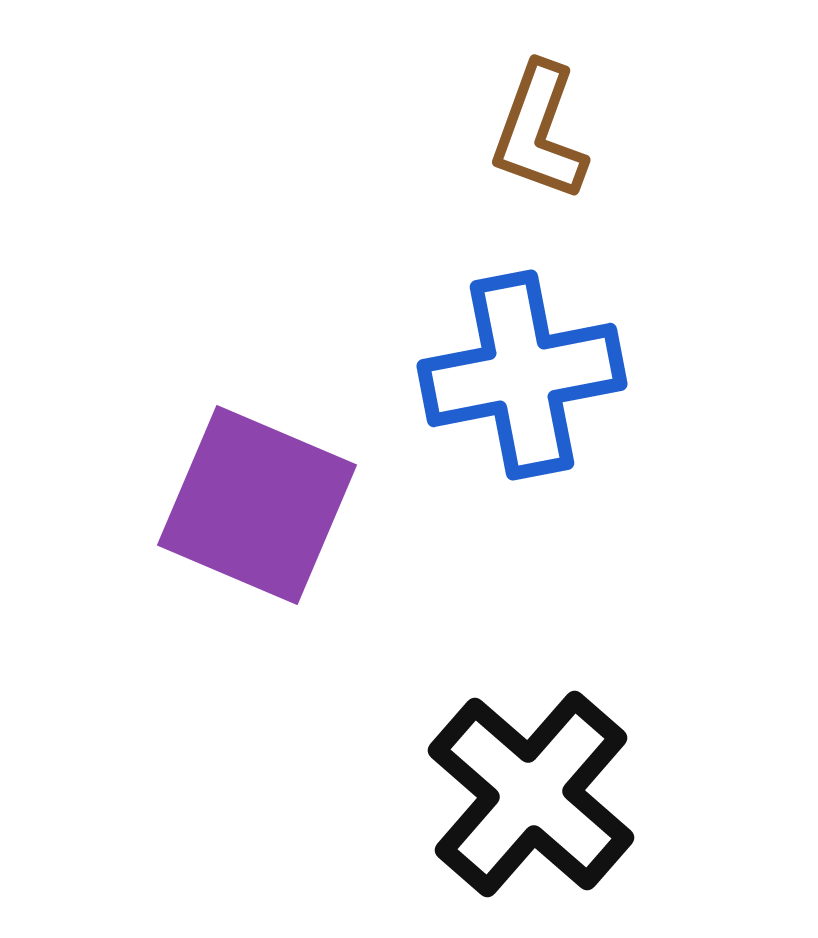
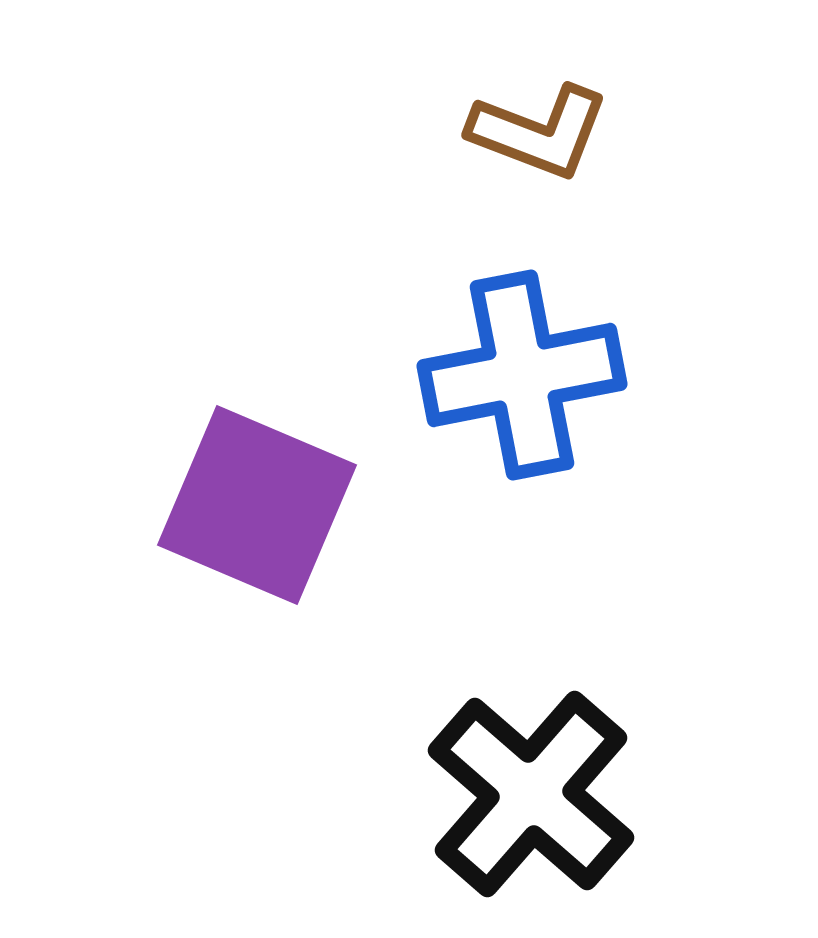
brown L-shape: rotated 89 degrees counterclockwise
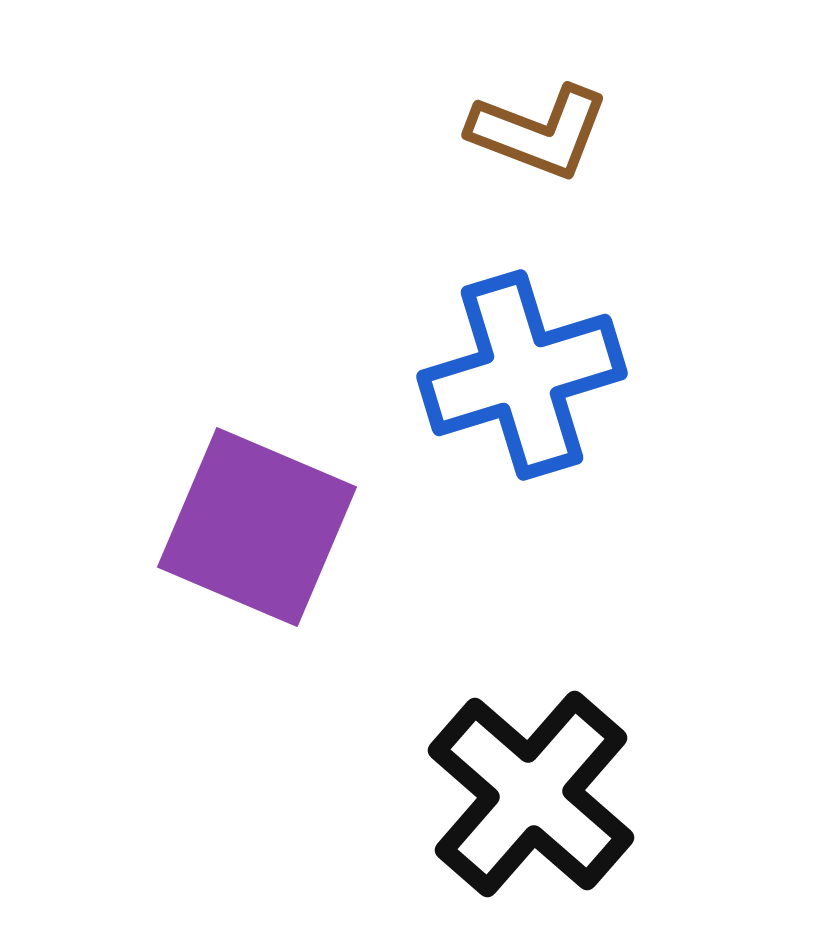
blue cross: rotated 6 degrees counterclockwise
purple square: moved 22 px down
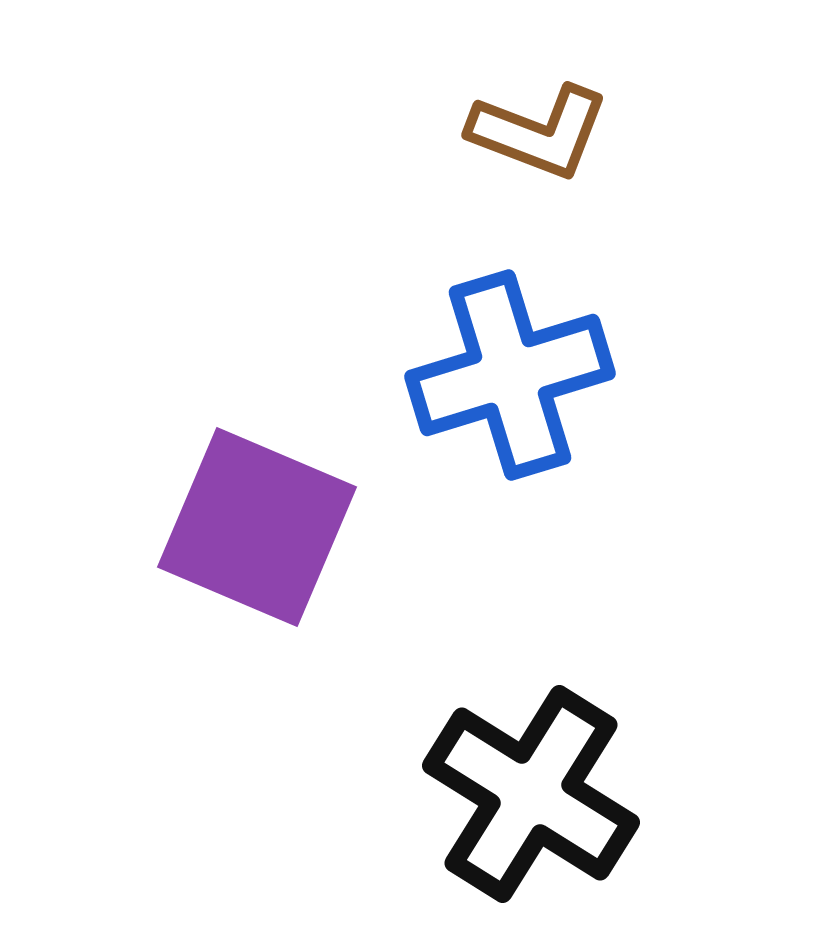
blue cross: moved 12 px left
black cross: rotated 9 degrees counterclockwise
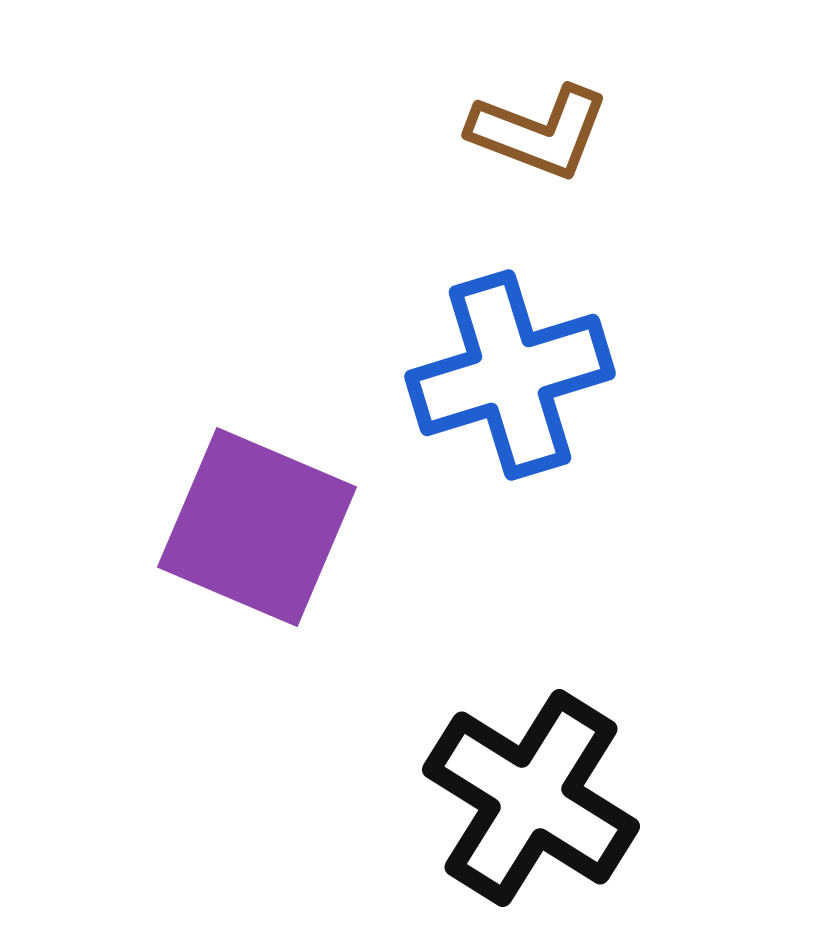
black cross: moved 4 px down
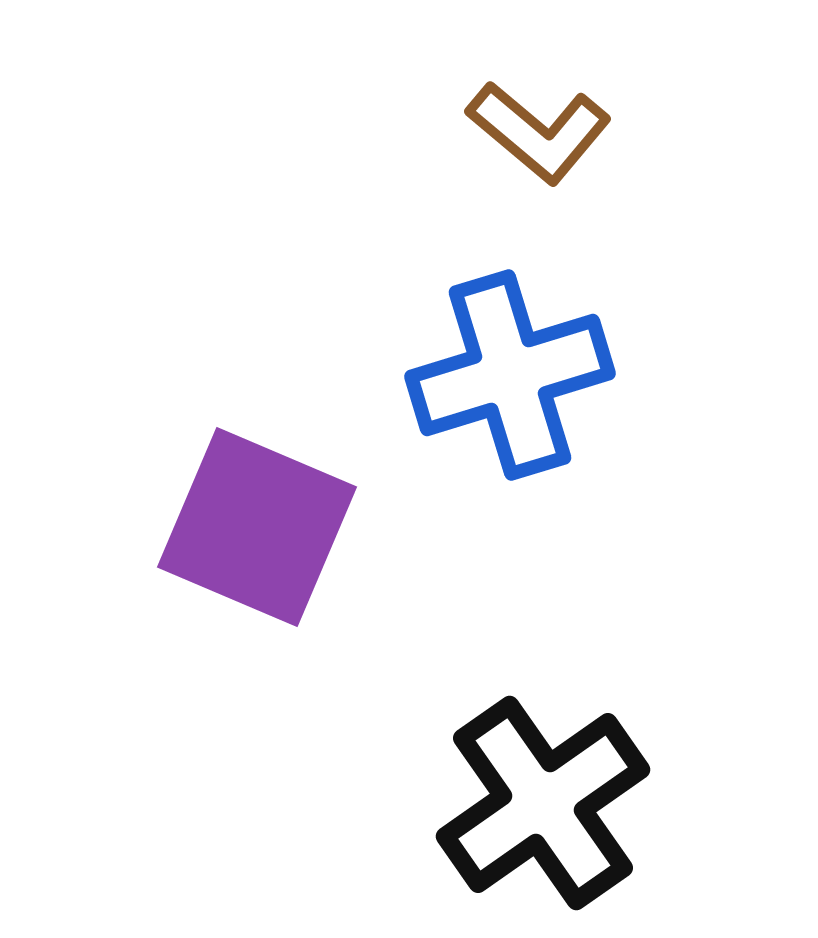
brown L-shape: rotated 19 degrees clockwise
black cross: moved 12 px right, 5 px down; rotated 23 degrees clockwise
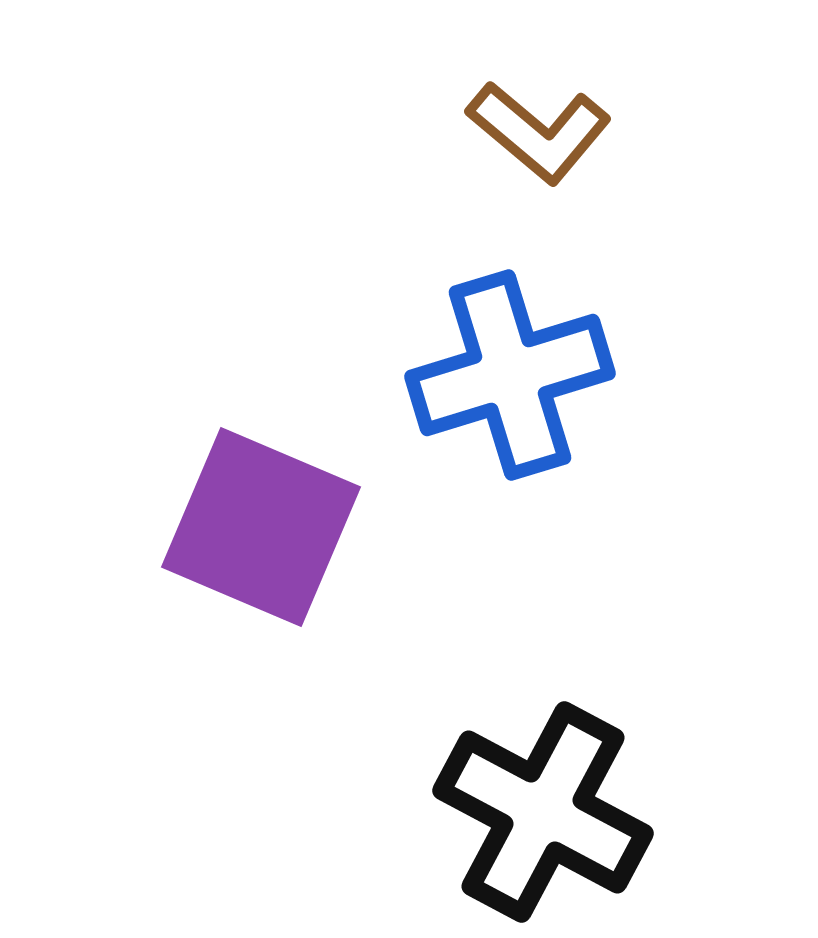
purple square: moved 4 px right
black cross: moved 9 px down; rotated 27 degrees counterclockwise
